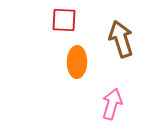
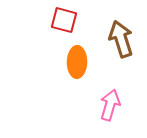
red square: rotated 12 degrees clockwise
pink arrow: moved 2 px left, 1 px down
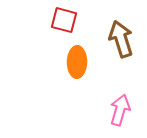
pink arrow: moved 10 px right, 5 px down
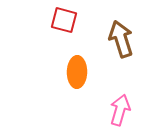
orange ellipse: moved 10 px down
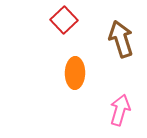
red square: rotated 32 degrees clockwise
orange ellipse: moved 2 px left, 1 px down
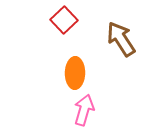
brown arrow: rotated 15 degrees counterclockwise
pink arrow: moved 36 px left
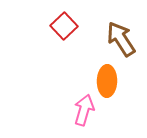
red square: moved 6 px down
orange ellipse: moved 32 px right, 8 px down
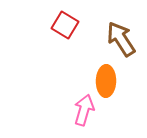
red square: moved 1 px right, 1 px up; rotated 16 degrees counterclockwise
orange ellipse: moved 1 px left
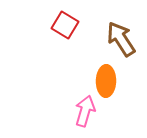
pink arrow: moved 1 px right, 1 px down
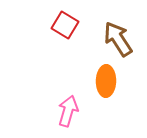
brown arrow: moved 3 px left
pink arrow: moved 17 px left
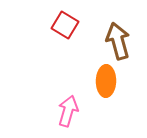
brown arrow: moved 2 px down; rotated 18 degrees clockwise
